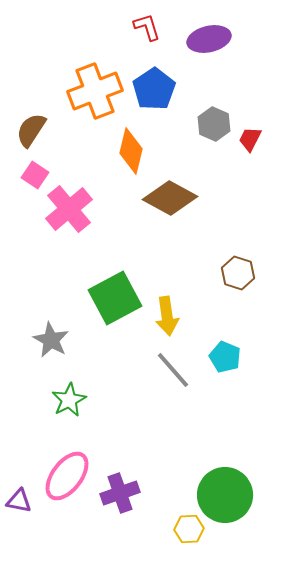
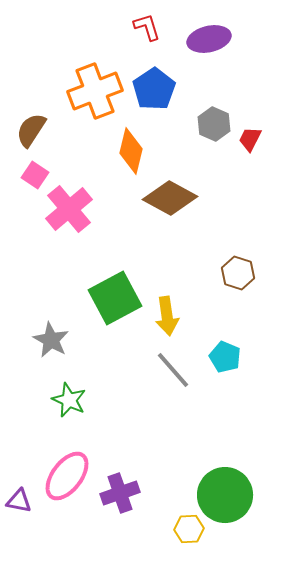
green star: rotated 20 degrees counterclockwise
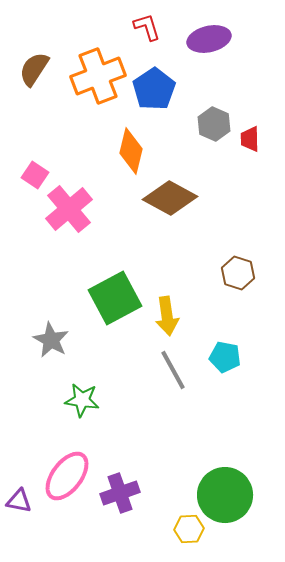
orange cross: moved 3 px right, 15 px up
brown semicircle: moved 3 px right, 61 px up
red trapezoid: rotated 28 degrees counterclockwise
cyan pentagon: rotated 12 degrees counterclockwise
gray line: rotated 12 degrees clockwise
green star: moved 13 px right; rotated 16 degrees counterclockwise
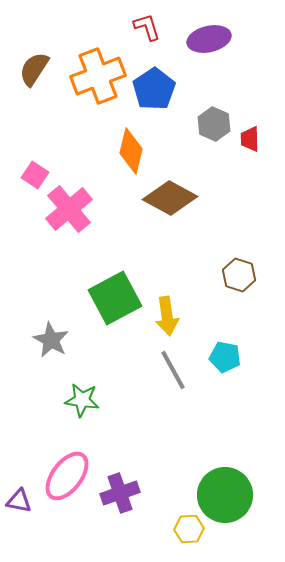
brown hexagon: moved 1 px right, 2 px down
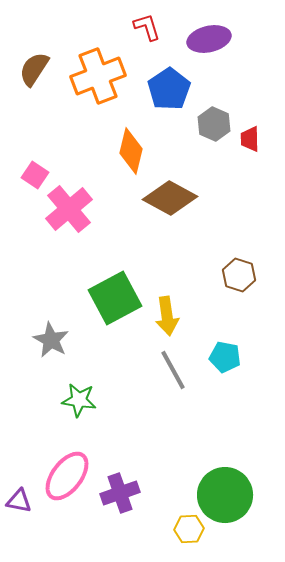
blue pentagon: moved 15 px right
green star: moved 3 px left
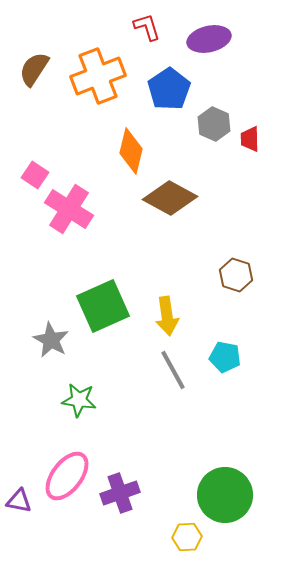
pink cross: rotated 18 degrees counterclockwise
brown hexagon: moved 3 px left
green square: moved 12 px left, 8 px down; rotated 4 degrees clockwise
yellow hexagon: moved 2 px left, 8 px down
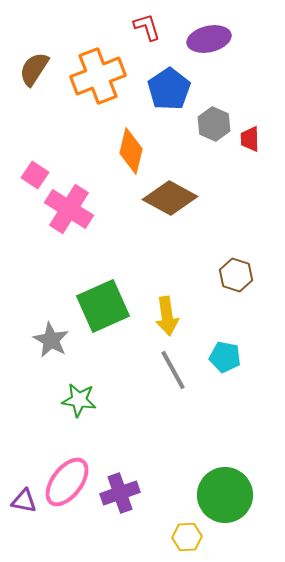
pink ellipse: moved 6 px down
purple triangle: moved 5 px right
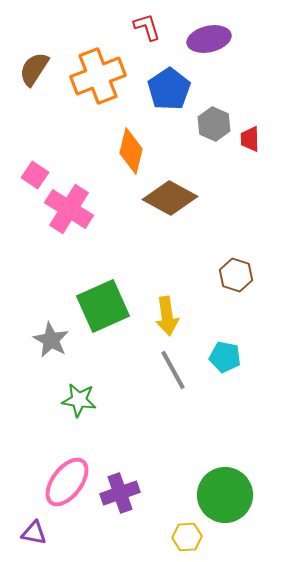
purple triangle: moved 10 px right, 32 px down
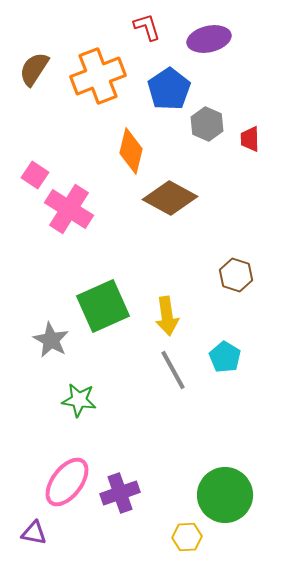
gray hexagon: moved 7 px left
cyan pentagon: rotated 20 degrees clockwise
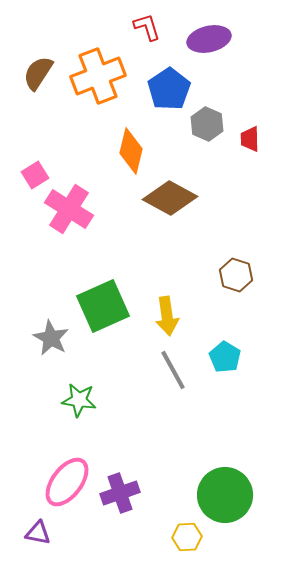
brown semicircle: moved 4 px right, 4 px down
pink square: rotated 24 degrees clockwise
gray star: moved 2 px up
purple triangle: moved 4 px right
